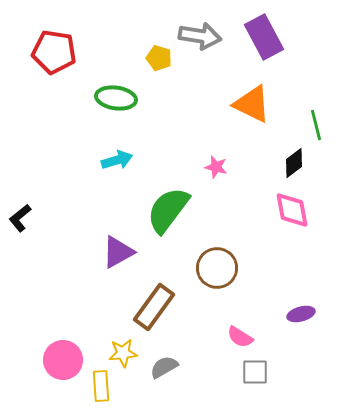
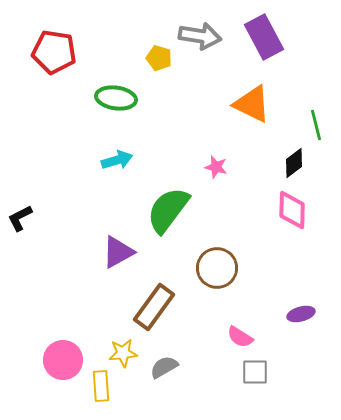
pink diamond: rotated 12 degrees clockwise
black L-shape: rotated 12 degrees clockwise
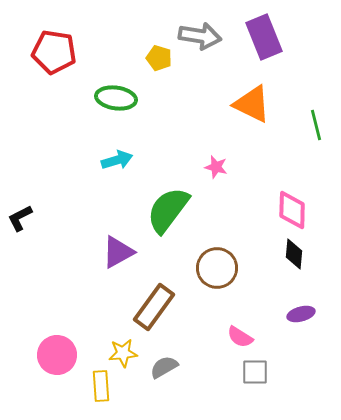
purple rectangle: rotated 6 degrees clockwise
black diamond: moved 91 px down; rotated 48 degrees counterclockwise
pink circle: moved 6 px left, 5 px up
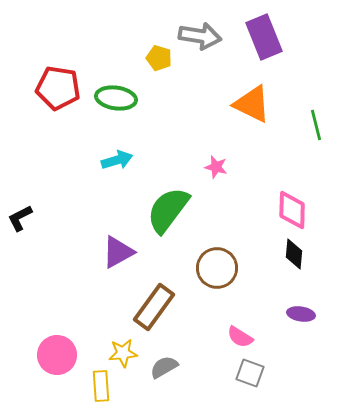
red pentagon: moved 4 px right, 36 px down
purple ellipse: rotated 24 degrees clockwise
gray square: moved 5 px left, 1 px down; rotated 20 degrees clockwise
